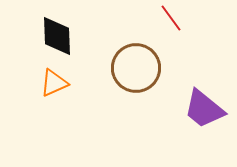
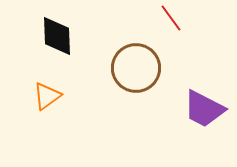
orange triangle: moved 7 px left, 13 px down; rotated 12 degrees counterclockwise
purple trapezoid: rotated 12 degrees counterclockwise
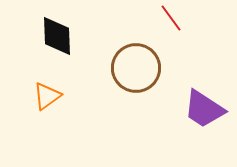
purple trapezoid: rotated 6 degrees clockwise
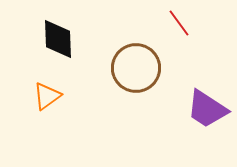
red line: moved 8 px right, 5 px down
black diamond: moved 1 px right, 3 px down
purple trapezoid: moved 3 px right
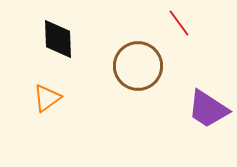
brown circle: moved 2 px right, 2 px up
orange triangle: moved 2 px down
purple trapezoid: moved 1 px right
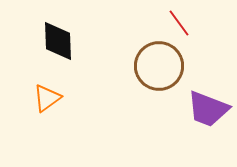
black diamond: moved 2 px down
brown circle: moved 21 px right
purple trapezoid: rotated 12 degrees counterclockwise
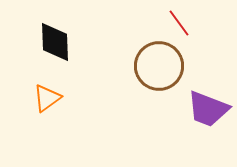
black diamond: moved 3 px left, 1 px down
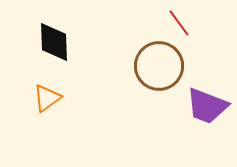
black diamond: moved 1 px left
purple trapezoid: moved 1 px left, 3 px up
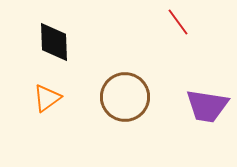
red line: moved 1 px left, 1 px up
brown circle: moved 34 px left, 31 px down
purple trapezoid: rotated 12 degrees counterclockwise
